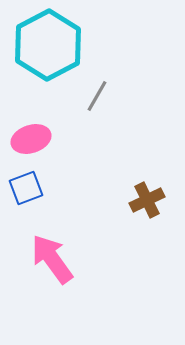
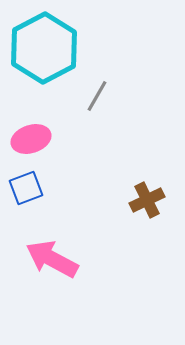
cyan hexagon: moved 4 px left, 3 px down
pink arrow: rotated 26 degrees counterclockwise
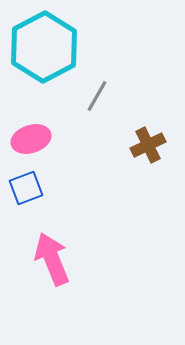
cyan hexagon: moved 1 px up
brown cross: moved 1 px right, 55 px up
pink arrow: rotated 40 degrees clockwise
